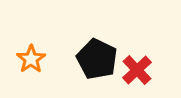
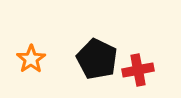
red cross: moved 1 px right; rotated 32 degrees clockwise
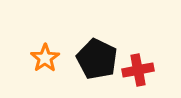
orange star: moved 14 px right, 1 px up
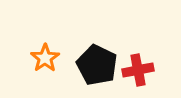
black pentagon: moved 6 px down
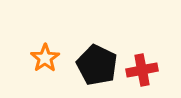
red cross: moved 4 px right
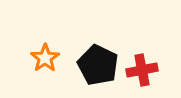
black pentagon: moved 1 px right
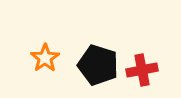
black pentagon: rotated 9 degrees counterclockwise
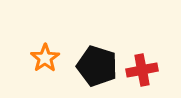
black pentagon: moved 1 px left, 1 px down
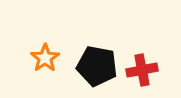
black pentagon: rotated 6 degrees counterclockwise
